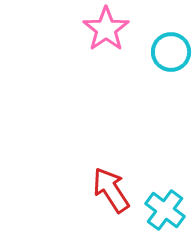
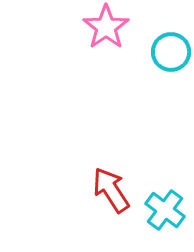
pink star: moved 2 px up
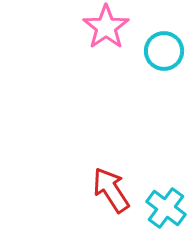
cyan circle: moved 7 px left, 1 px up
cyan cross: moved 1 px right, 2 px up
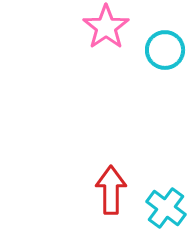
cyan circle: moved 1 px right, 1 px up
red arrow: rotated 33 degrees clockwise
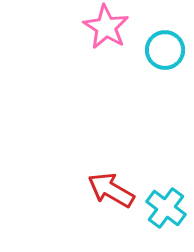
pink star: rotated 6 degrees counterclockwise
red arrow: rotated 60 degrees counterclockwise
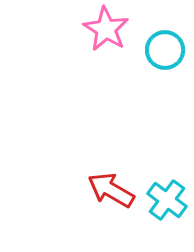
pink star: moved 2 px down
cyan cross: moved 1 px right, 8 px up
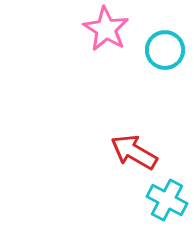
red arrow: moved 23 px right, 38 px up
cyan cross: rotated 9 degrees counterclockwise
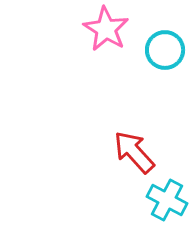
red arrow: rotated 18 degrees clockwise
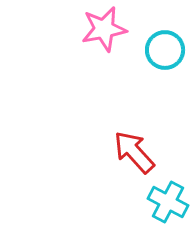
pink star: moved 2 px left; rotated 30 degrees clockwise
cyan cross: moved 1 px right, 2 px down
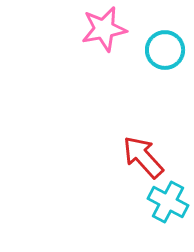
red arrow: moved 9 px right, 5 px down
